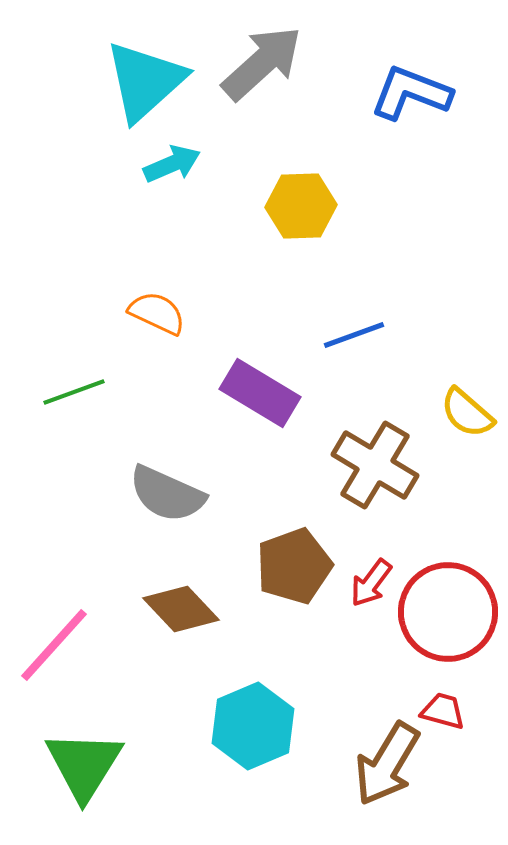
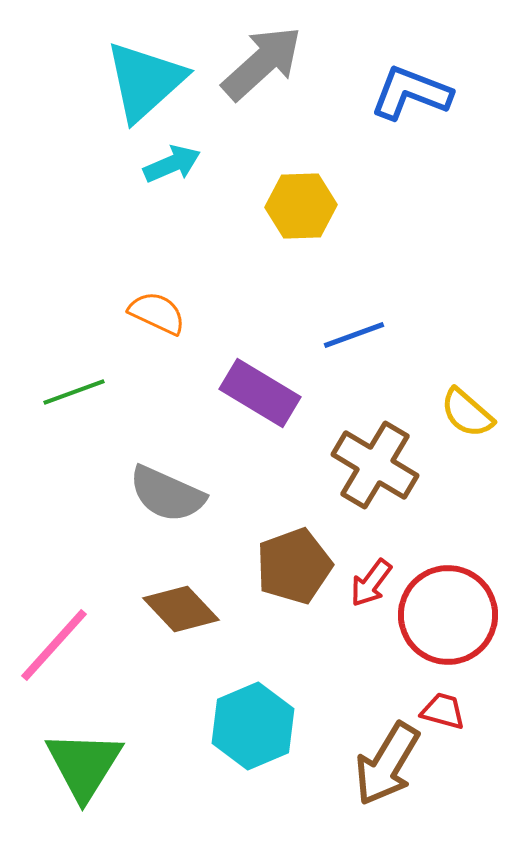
red circle: moved 3 px down
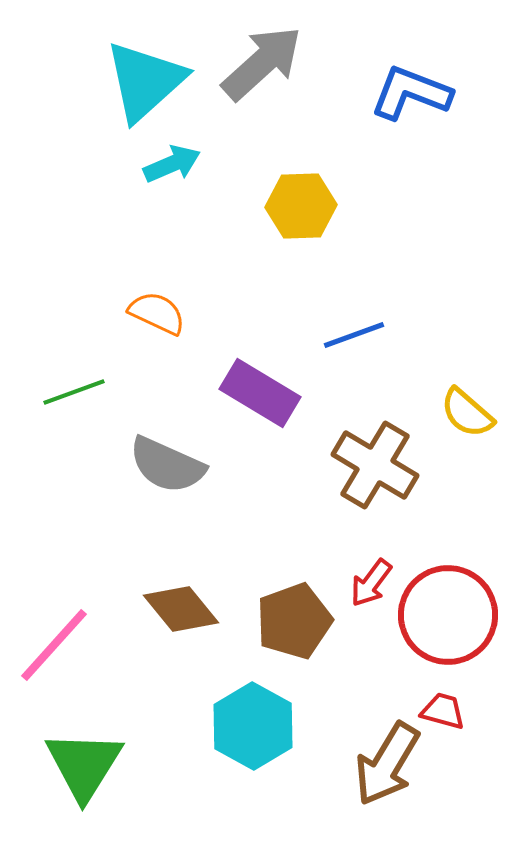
gray semicircle: moved 29 px up
brown pentagon: moved 55 px down
brown diamond: rotated 4 degrees clockwise
cyan hexagon: rotated 8 degrees counterclockwise
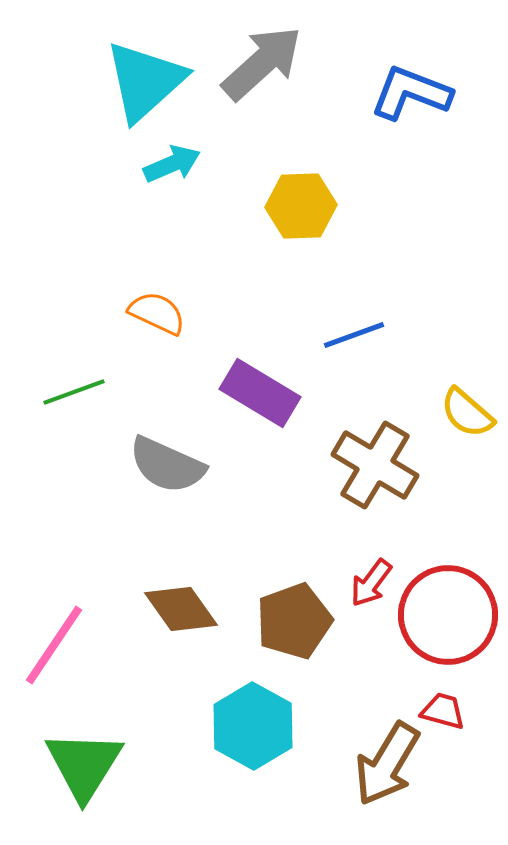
brown diamond: rotated 4 degrees clockwise
pink line: rotated 8 degrees counterclockwise
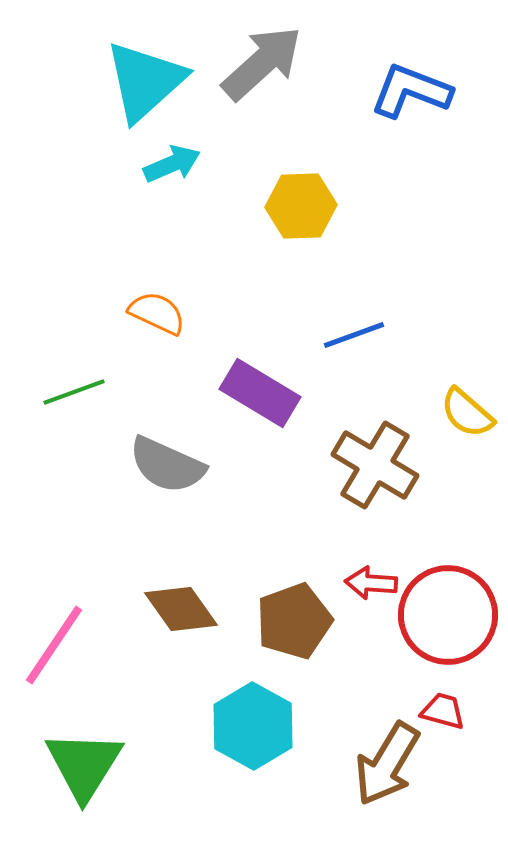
blue L-shape: moved 2 px up
red arrow: rotated 57 degrees clockwise
